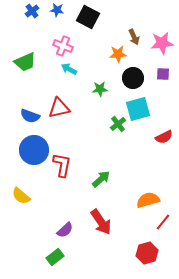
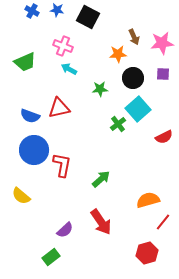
blue cross: rotated 24 degrees counterclockwise
cyan square: rotated 25 degrees counterclockwise
green rectangle: moved 4 px left
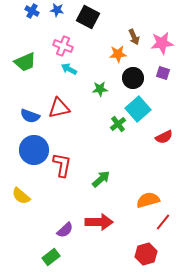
purple square: moved 1 px up; rotated 16 degrees clockwise
red arrow: moved 2 px left; rotated 56 degrees counterclockwise
red hexagon: moved 1 px left, 1 px down
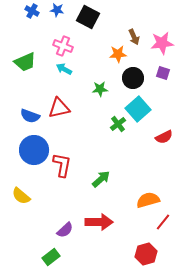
cyan arrow: moved 5 px left
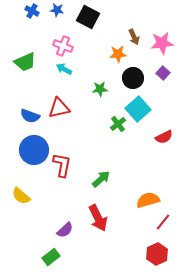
purple square: rotated 24 degrees clockwise
red arrow: moved 1 px left, 4 px up; rotated 64 degrees clockwise
red hexagon: moved 11 px right; rotated 10 degrees counterclockwise
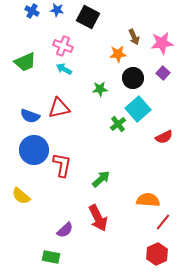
orange semicircle: rotated 20 degrees clockwise
green rectangle: rotated 48 degrees clockwise
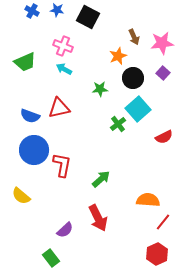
orange star: moved 2 px down; rotated 18 degrees counterclockwise
green rectangle: moved 1 px down; rotated 42 degrees clockwise
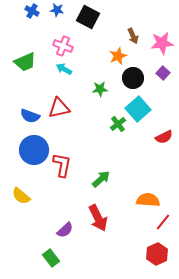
brown arrow: moved 1 px left, 1 px up
